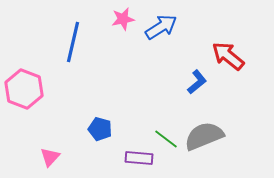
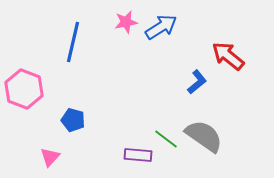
pink star: moved 3 px right, 3 px down
blue pentagon: moved 27 px left, 9 px up
gray semicircle: rotated 57 degrees clockwise
purple rectangle: moved 1 px left, 3 px up
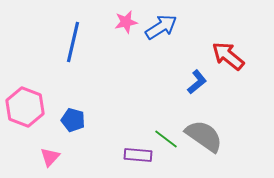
pink hexagon: moved 1 px right, 18 px down
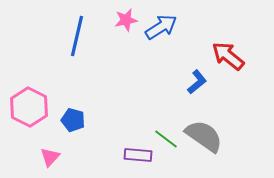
pink star: moved 2 px up
blue line: moved 4 px right, 6 px up
pink hexagon: moved 4 px right; rotated 6 degrees clockwise
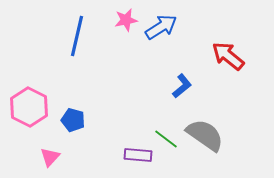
blue L-shape: moved 15 px left, 4 px down
gray semicircle: moved 1 px right, 1 px up
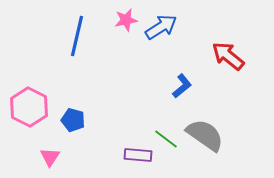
pink triangle: rotated 10 degrees counterclockwise
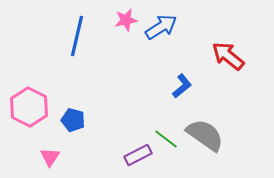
purple rectangle: rotated 32 degrees counterclockwise
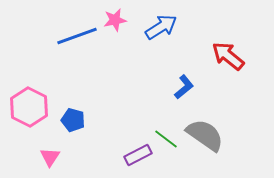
pink star: moved 11 px left
blue line: rotated 57 degrees clockwise
blue L-shape: moved 2 px right, 1 px down
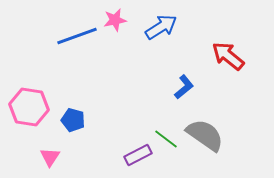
pink hexagon: rotated 18 degrees counterclockwise
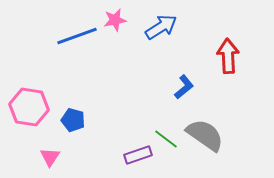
red arrow: rotated 48 degrees clockwise
purple rectangle: rotated 8 degrees clockwise
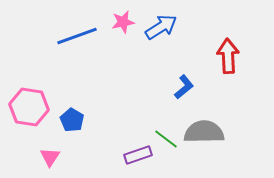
pink star: moved 8 px right, 2 px down
blue pentagon: moved 1 px left; rotated 15 degrees clockwise
gray semicircle: moved 1 px left, 3 px up; rotated 36 degrees counterclockwise
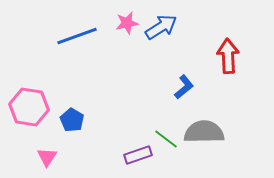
pink star: moved 4 px right, 1 px down
pink triangle: moved 3 px left
